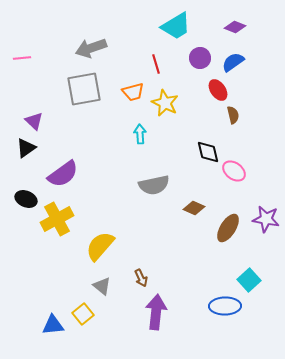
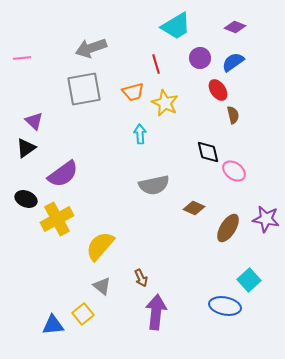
blue ellipse: rotated 12 degrees clockwise
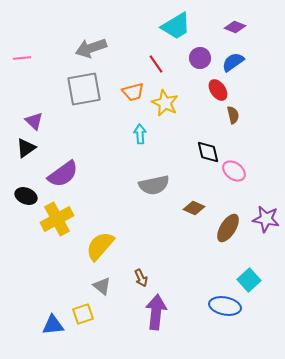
red line: rotated 18 degrees counterclockwise
black ellipse: moved 3 px up
yellow square: rotated 20 degrees clockwise
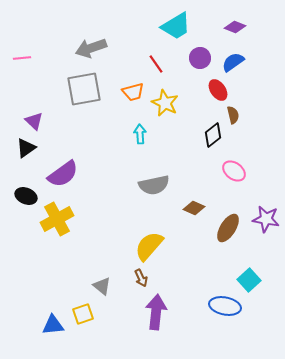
black diamond: moved 5 px right, 17 px up; rotated 65 degrees clockwise
yellow semicircle: moved 49 px right
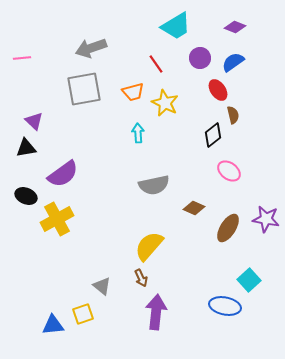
cyan arrow: moved 2 px left, 1 px up
black triangle: rotated 25 degrees clockwise
pink ellipse: moved 5 px left
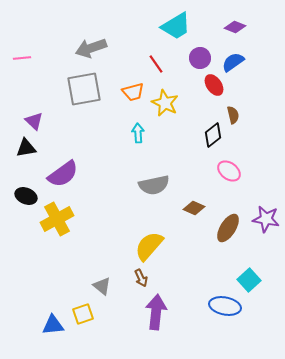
red ellipse: moved 4 px left, 5 px up
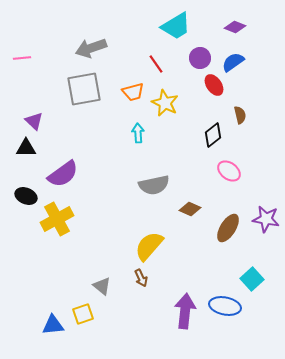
brown semicircle: moved 7 px right
black triangle: rotated 10 degrees clockwise
brown diamond: moved 4 px left, 1 px down
cyan square: moved 3 px right, 1 px up
purple arrow: moved 29 px right, 1 px up
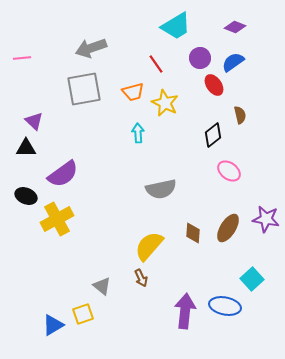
gray semicircle: moved 7 px right, 4 px down
brown diamond: moved 3 px right, 24 px down; rotated 70 degrees clockwise
blue triangle: rotated 25 degrees counterclockwise
